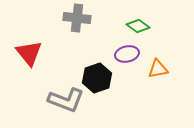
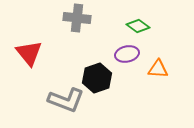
orange triangle: rotated 15 degrees clockwise
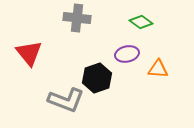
green diamond: moved 3 px right, 4 px up
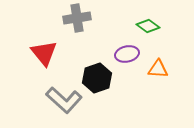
gray cross: rotated 16 degrees counterclockwise
green diamond: moved 7 px right, 4 px down
red triangle: moved 15 px right
gray L-shape: moved 2 px left; rotated 21 degrees clockwise
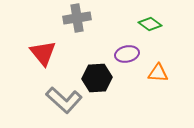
green diamond: moved 2 px right, 2 px up
red triangle: moved 1 px left
orange triangle: moved 4 px down
black hexagon: rotated 16 degrees clockwise
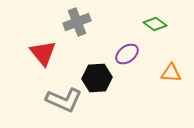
gray cross: moved 4 px down; rotated 12 degrees counterclockwise
green diamond: moved 5 px right
purple ellipse: rotated 25 degrees counterclockwise
orange triangle: moved 13 px right
gray L-shape: rotated 18 degrees counterclockwise
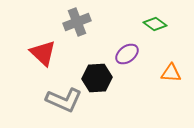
red triangle: rotated 8 degrees counterclockwise
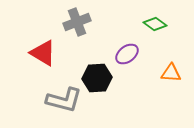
red triangle: rotated 12 degrees counterclockwise
gray L-shape: rotated 9 degrees counterclockwise
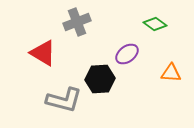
black hexagon: moved 3 px right, 1 px down
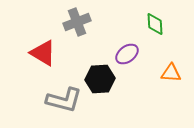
green diamond: rotated 50 degrees clockwise
